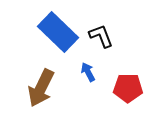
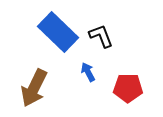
brown arrow: moved 7 px left
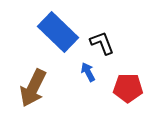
black L-shape: moved 1 px right, 7 px down
brown arrow: moved 1 px left
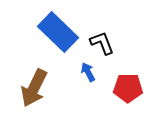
brown arrow: moved 1 px right
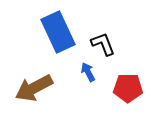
blue rectangle: rotated 21 degrees clockwise
black L-shape: moved 1 px right, 1 px down
brown arrow: rotated 36 degrees clockwise
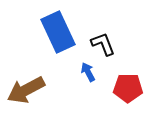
brown arrow: moved 8 px left, 2 px down
